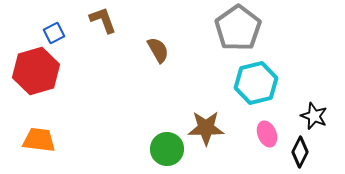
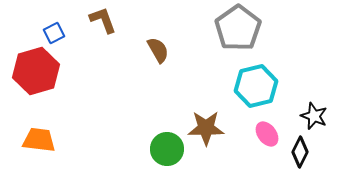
cyan hexagon: moved 3 px down
pink ellipse: rotated 15 degrees counterclockwise
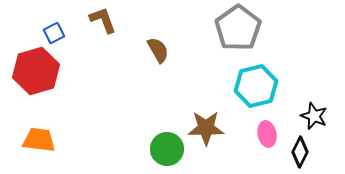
pink ellipse: rotated 25 degrees clockwise
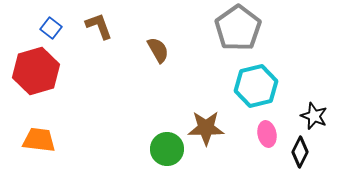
brown L-shape: moved 4 px left, 6 px down
blue square: moved 3 px left, 5 px up; rotated 25 degrees counterclockwise
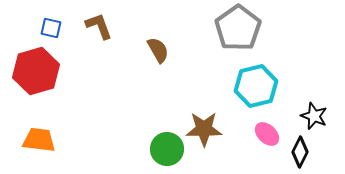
blue square: rotated 25 degrees counterclockwise
brown star: moved 2 px left, 1 px down
pink ellipse: rotated 35 degrees counterclockwise
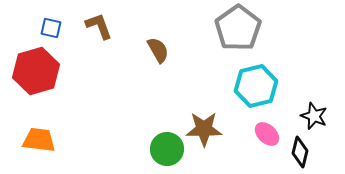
black diamond: rotated 12 degrees counterclockwise
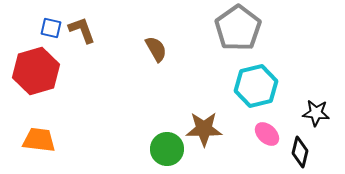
brown L-shape: moved 17 px left, 4 px down
brown semicircle: moved 2 px left, 1 px up
black star: moved 2 px right, 3 px up; rotated 16 degrees counterclockwise
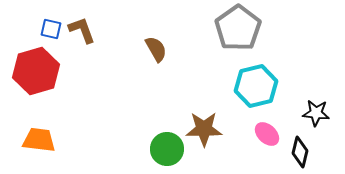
blue square: moved 1 px down
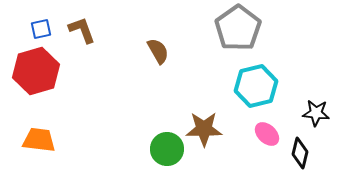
blue square: moved 10 px left; rotated 25 degrees counterclockwise
brown semicircle: moved 2 px right, 2 px down
black diamond: moved 1 px down
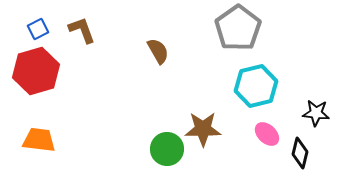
blue square: moved 3 px left; rotated 15 degrees counterclockwise
brown star: moved 1 px left
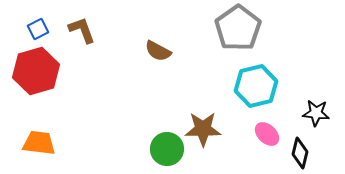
brown semicircle: rotated 148 degrees clockwise
orange trapezoid: moved 3 px down
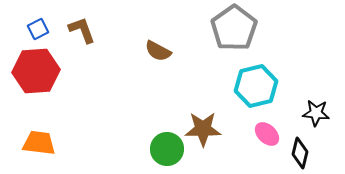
gray pentagon: moved 4 px left
red hexagon: rotated 12 degrees clockwise
